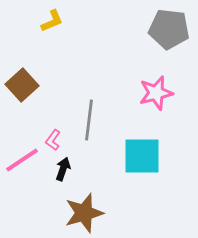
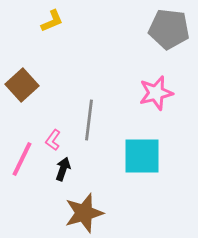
pink line: moved 1 px up; rotated 30 degrees counterclockwise
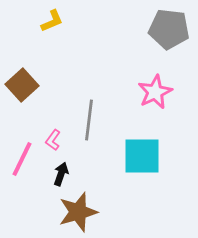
pink star: moved 1 px left, 1 px up; rotated 12 degrees counterclockwise
black arrow: moved 2 px left, 5 px down
brown star: moved 6 px left, 1 px up
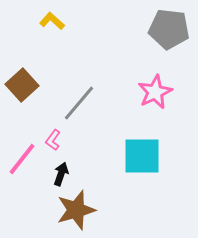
yellow L-shape: rotated 115 degrees counterclockwise
gray line: moved 10 px left, 17 px up; rotated 33 degrees clockwise
pink line: rotated 12 degrees clockwise
brown star: moved 2 px left, 2 px up
